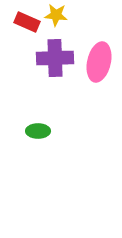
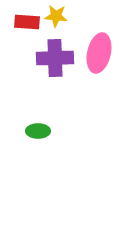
yellow star: moved 1 px down
red rectangle: rotated 20 degrees counterclockwise
pink ellipse: moved 9 px up
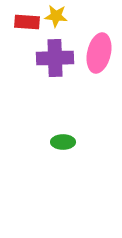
green ellipse: moved 25 px right, 11 px down
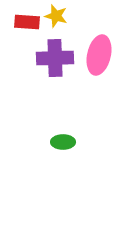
yellow star: rotated 10 degrees clockwise
pink ellipse: moved 2 px down
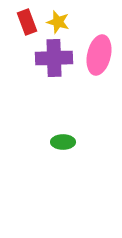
yellow star: moved 2 px right, 6 px down
red rectangle: rotated 65 degrees clockwise
purple cross: moved 1 px left
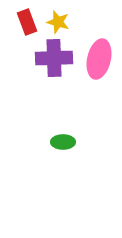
pink ellipse: moved 4 px down
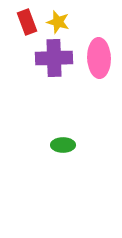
pink ellipse: moved 1 px up; rotated 15 degrees counterclockwise
green ellipse: moved 3 px down
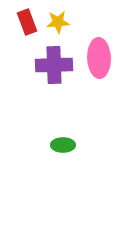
yellow star: rotated 20 degrees counterclockwise
purple cross: moved 7 px down
